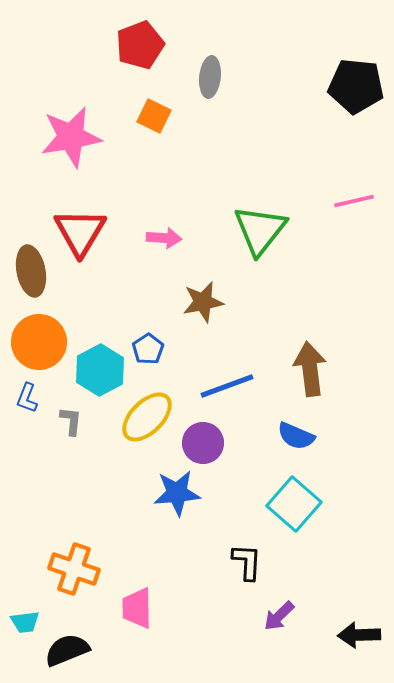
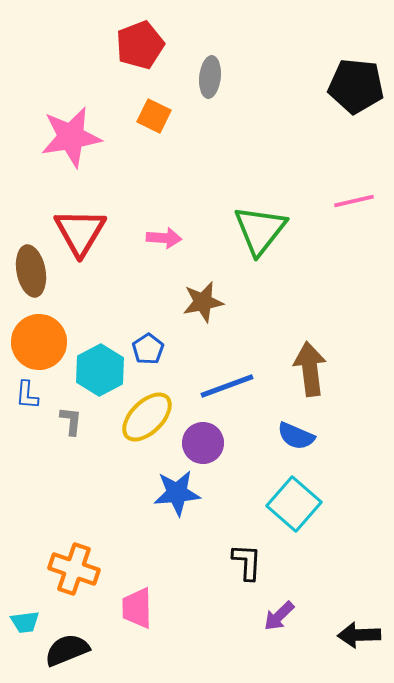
blue L-shape: moved 3 px up; rotated 16 degrees counterclockwise
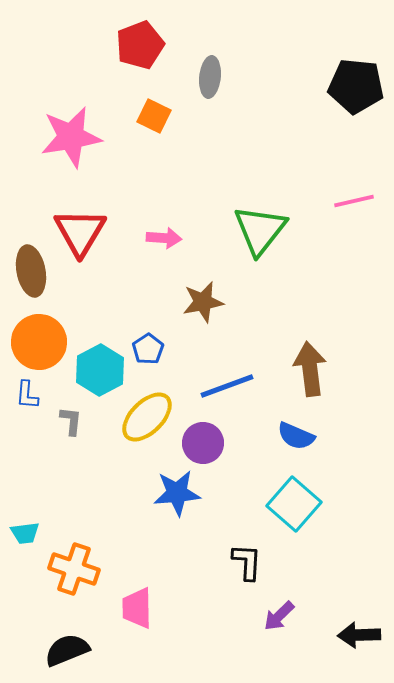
cyan trapezoid: moved 89 px up
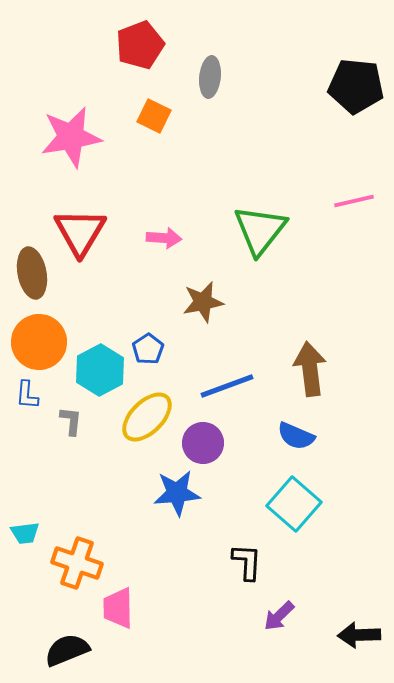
brown ellipse: moved 1 px right, 2 px down
orange cross: moved 3 px right, 6 px up
pink trapezoid: moved 19 px left
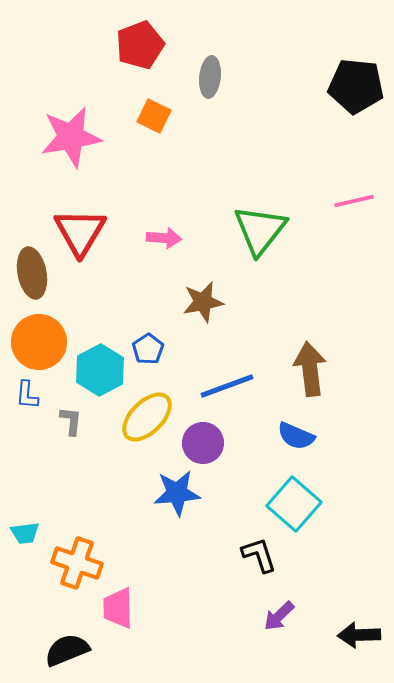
black L-shape: moved 12 px right, 7 px up; rotated 21 degrees counterclockwise
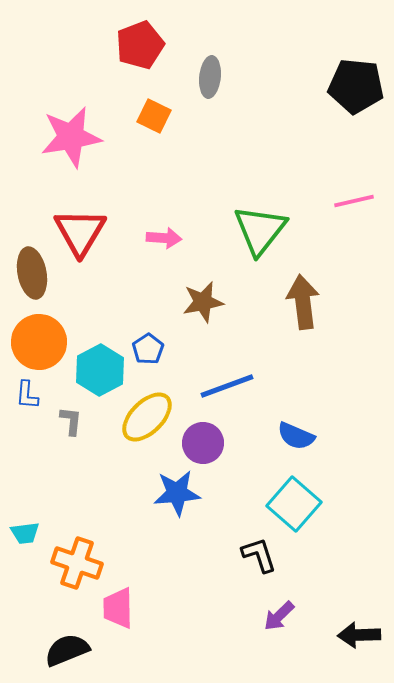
brown arrow: moved 7 px left, 67 px up
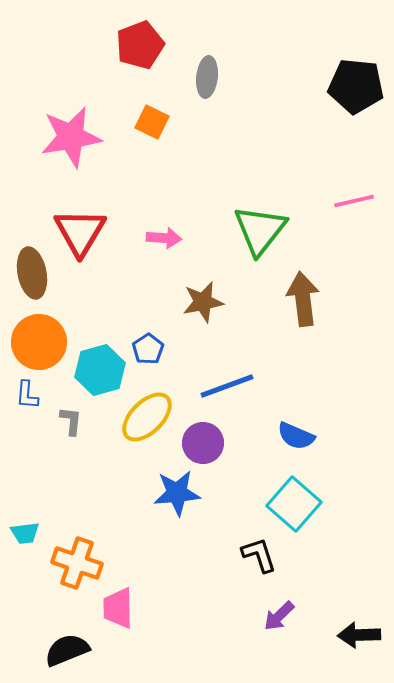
gray ellipse: moved 3 px left
orange square: moved 2 px left, 6 px down
brown arrow: moved 3 px up
cyan hexagon: rotated 12 degrees clockwise
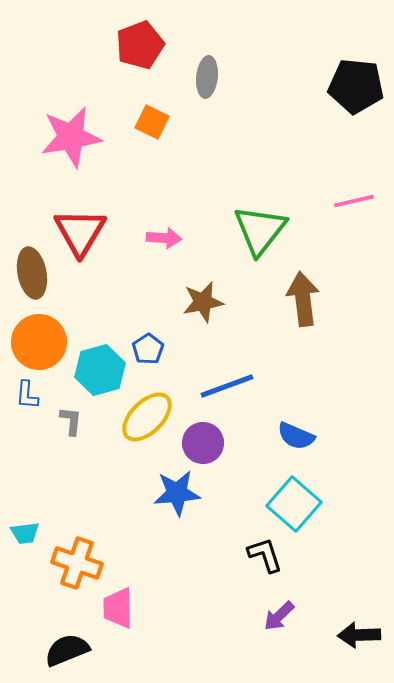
black L-shape: moved 6 px right
